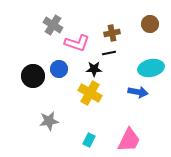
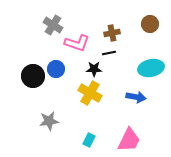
blue circle: moved 3 px left
blue arrow: moved 2 px left, 5 px down
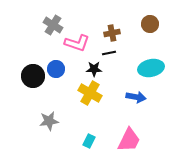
cyan rectangle: moved 1 px down
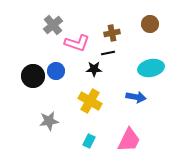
gray cross: rotated 18 degrees clockwise
black line: moved 1 px left
blue circle: moved 2 px down
yellow cross: moved 8 px down
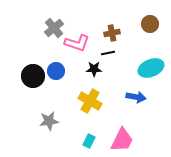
gray cross: moved 1 px right, 3 px down
cyan ellipse: rotated 10 degrees counterclockwise
pink trapezoid: moved 7 px left
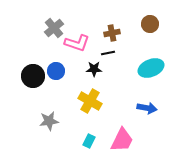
blue arrow: moved 11 px right, 11 px down
